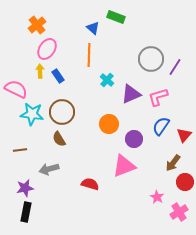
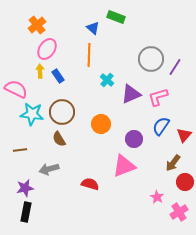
orange circle: moved 8 px left
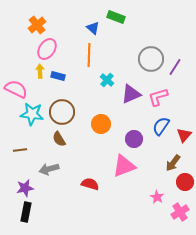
blue rectangle: rotated 40 degrees counterclockwise
pink cross: moved 1 px right
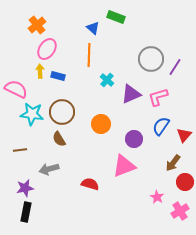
pink cross: moved 1 px up
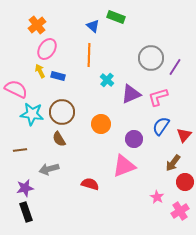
blue triangle: moved 2 px up
gray circle: moved 1 px up
yellow arrow: rotated 24 degrees counterclockwise
black rectangle: rotated 30 degrees counterclockwise
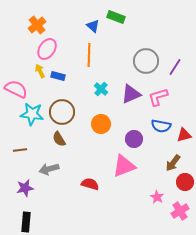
gray circle: moved 5 px left, 3 px down
cyan cross: moved 6 px left, 9 px down
blue semicircle: rotated 114 degrees counterclockwise
red triangle: rotated 35 degrees clockwise
black rectangle: moved 10 px down; rotated 24 degrees clockwise
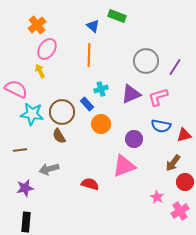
green rectangle: moved 1 px right, 1 px up
blue rectangle: moved 29 px right, 28 px down; rotated 32 degrees clockwise
cyan cross: rotated 32 degrees clockwise
brown semicircle: moved 3 px up
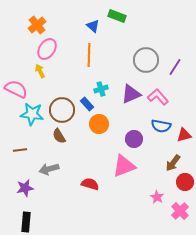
gray circle: moved 1 px up
pink L-shape: rotated 65 degrees clockwise
brown circle: moved 2 px up
orange circle: moved 2 px left
pink cross: rotated 12 degrees counterclockwise
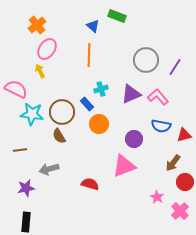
brown circle: moved 2 px down
purple star: moved 1 px right
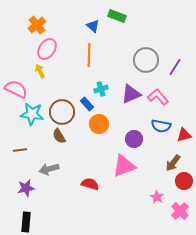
red circle: moved 1 px left, 1 px up
